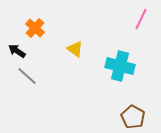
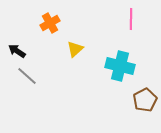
pink line: moved 10 px left; rotated 25 degrees counterclockwise
orange cross: moved 15 px right, 5 px up; rotated 18 degrees clockwise
yellow triangle: rotated 42 degrees clockwise
brown pentagon: moved 12 px right, 17 px up; rotated 15 degrees clockwise
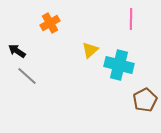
yellow triangle: moved 15 px right, 1 px down
cyan cross: moved 1 px left, 1 px up
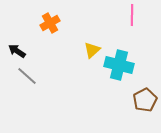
pink line: moved 1 px right, 4 px up
yellow triangle: moved 2 px right
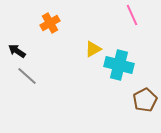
pink line: rotated 25 degrees counterclockwise
yellow triangle: moved 1 px right, 1 px up; rotated 12 degrees clockwise
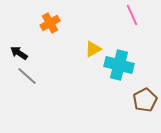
black arrow: moved 2 px right, 2 px down
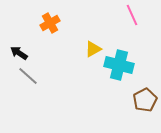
gray line: moved 1 px right
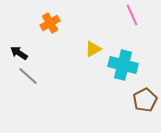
cyan cross: moved 4 px right
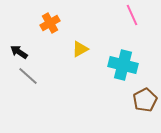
yellow triangle: moved 13 px left
black arrow: moved 1 px up
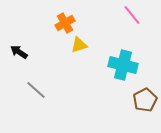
pink line: rotated 15 degrees counterclockwise
orange cross: moved 15 px right
yellow triangle: moved 1 px left, 4 px up; rotated 12 degrees clockwise
gray line: moved 8 px right, 14 px down
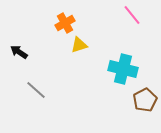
cyan cross: moved 4 px down
